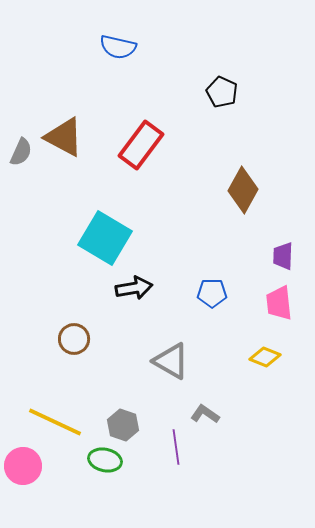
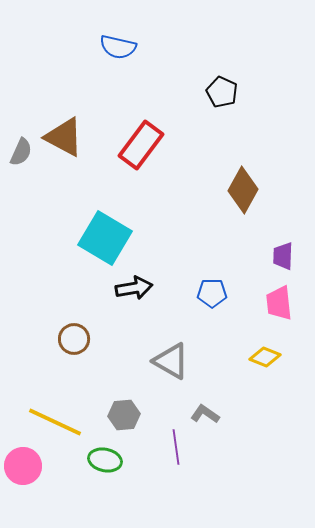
gray hexagon: moved 1 px right, 10 px up; rotated 24 degrees counterclockwise
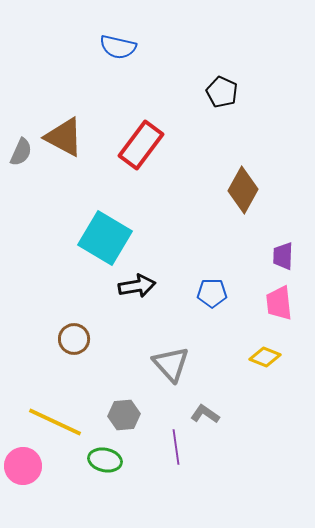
black arrow: moved 3 px right, 2 px up
gray triangle: moved 3 px down; rotated 18 degrees clockwise
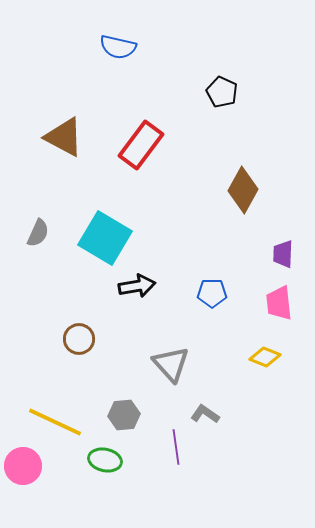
gray semicircle: moved 17 px right, 81 px down
purple trapezoid: moved 2 px up
brown circle: moved 5 px right
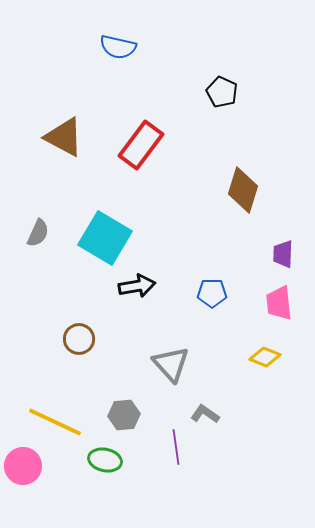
brown diamond: rotated 12 degrees counterclockwise
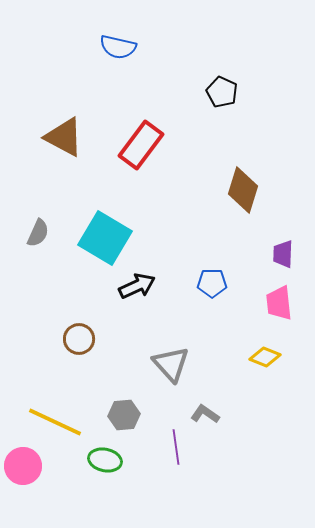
black arrow: rotated 15 degrees counterclockwise
blue pentagon: moved 10 px up
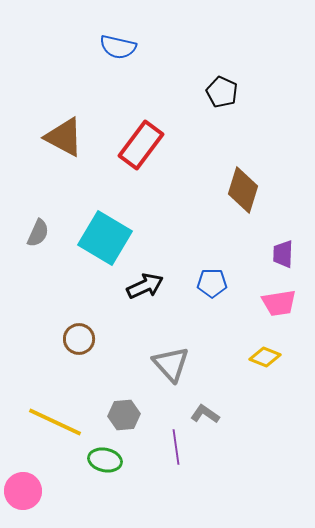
black arrow: moved 8 px right
pink trapezoid: rotated 93 degrees counterclockwise
pink circle: moved 25 px down
